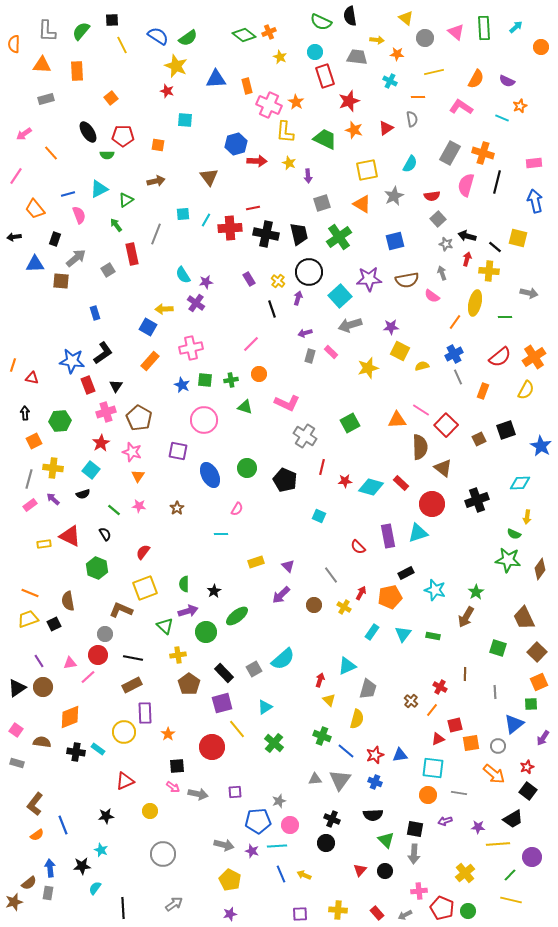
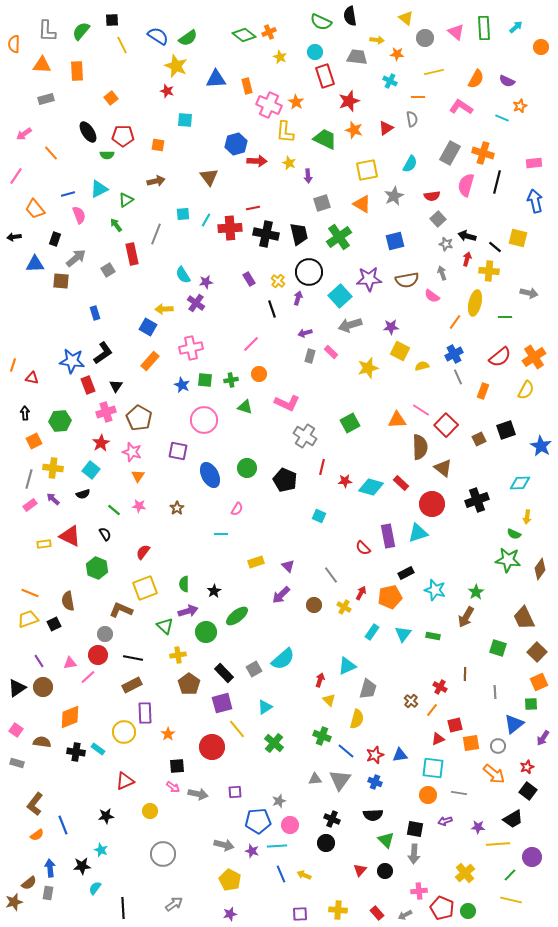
red semicircle at (358, 547): moved 5 px right, 1 px down
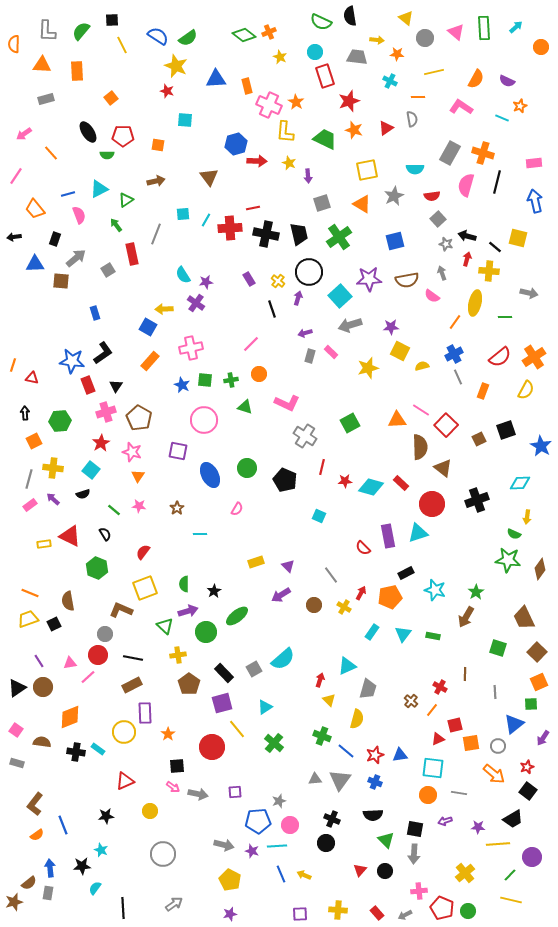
cyan semicircle at (410, 164): moved 5 px right, 5 px down; rotated 60 degrees clockwise
cyan line at (221, 534): moved 21 px left
purple arrow at (281, 595): rotated 12 degrees clockwise
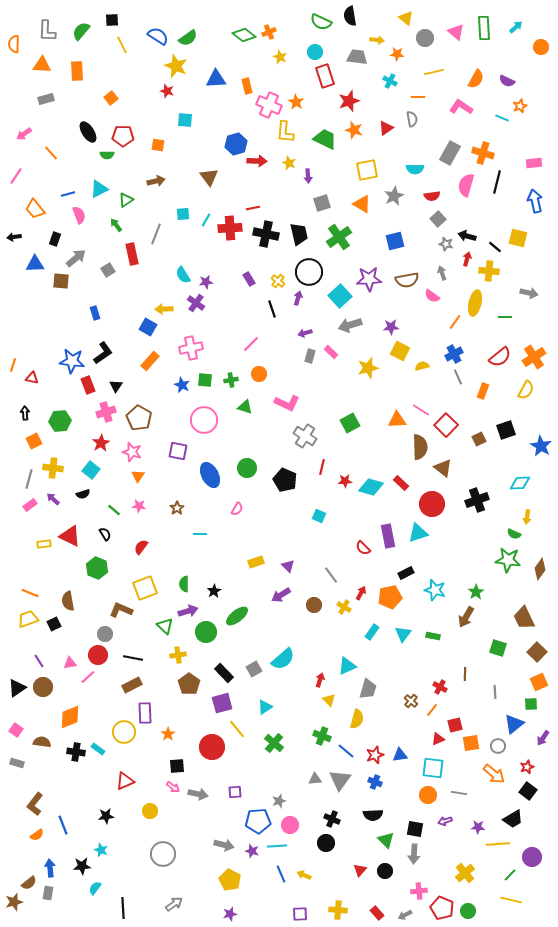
red semicircle at (143, 552): moved 2 px left, 5 px up
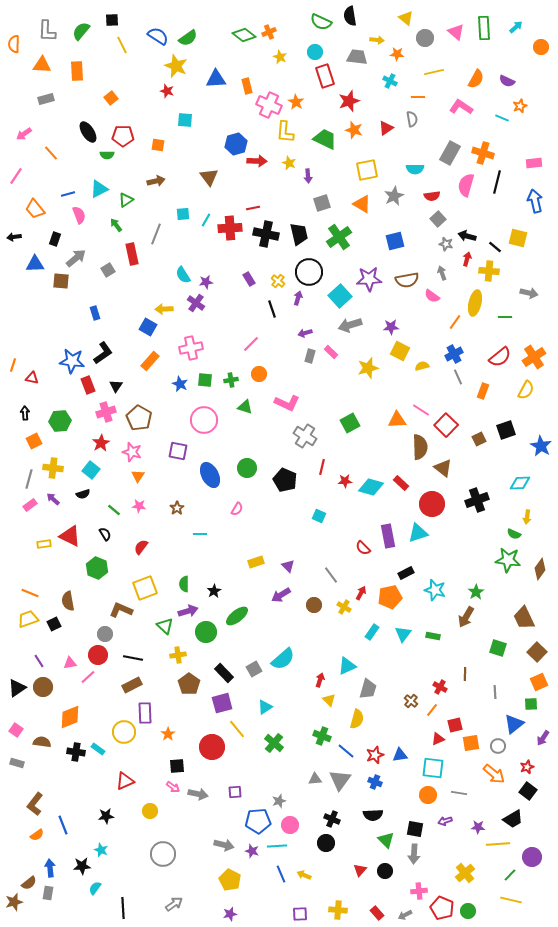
blue star at (182, 385): moved 2 px left, 1 px up
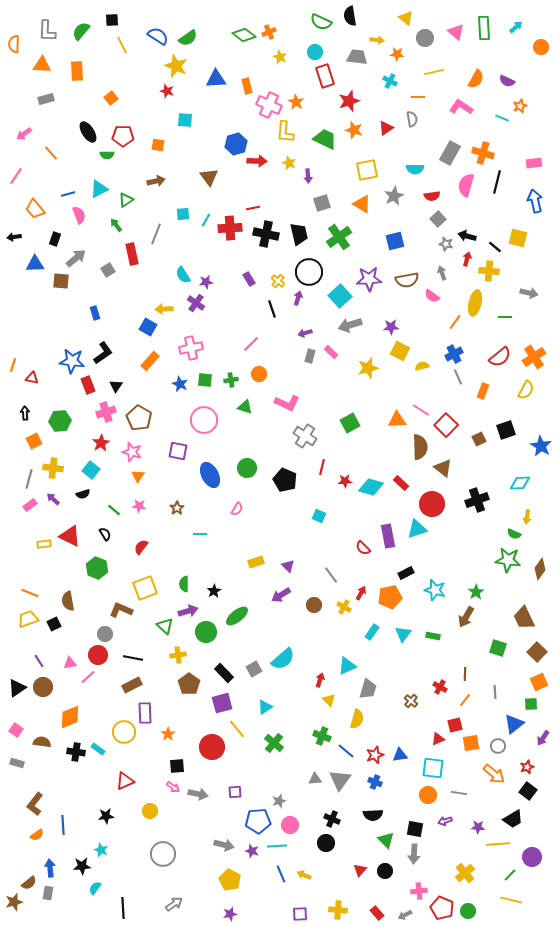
cyan triangle at (418, 533): moved 1 px left, 4 px up
orange line at (432, 710): moved 33 px right, 10 px up
blue line at (63, 825): rotated 18 degrees clockwise
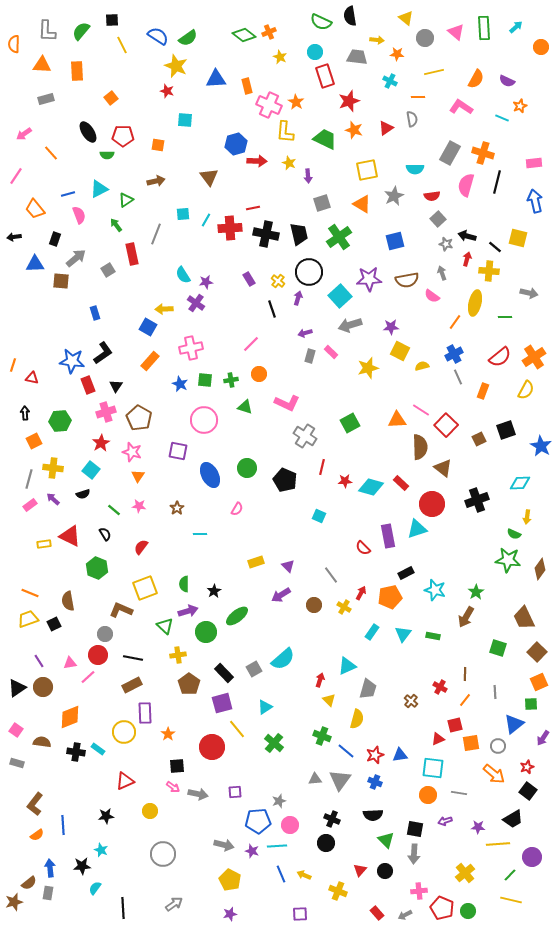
yellow cross at (338, 910): moved 19 px up; rotated 18 degrees clockwise
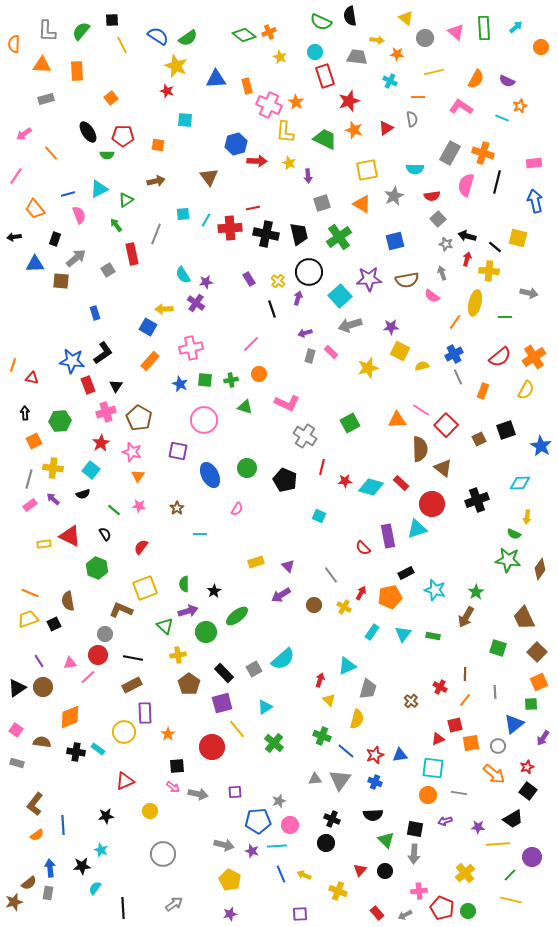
brown semicircle at (420, 447): moved 2 px down
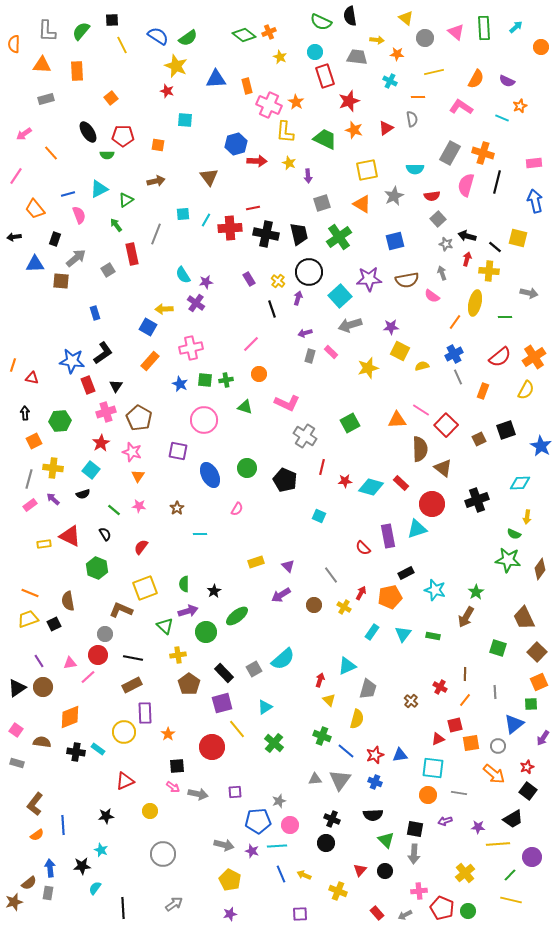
green cross at (231, 380): moved 5 px left
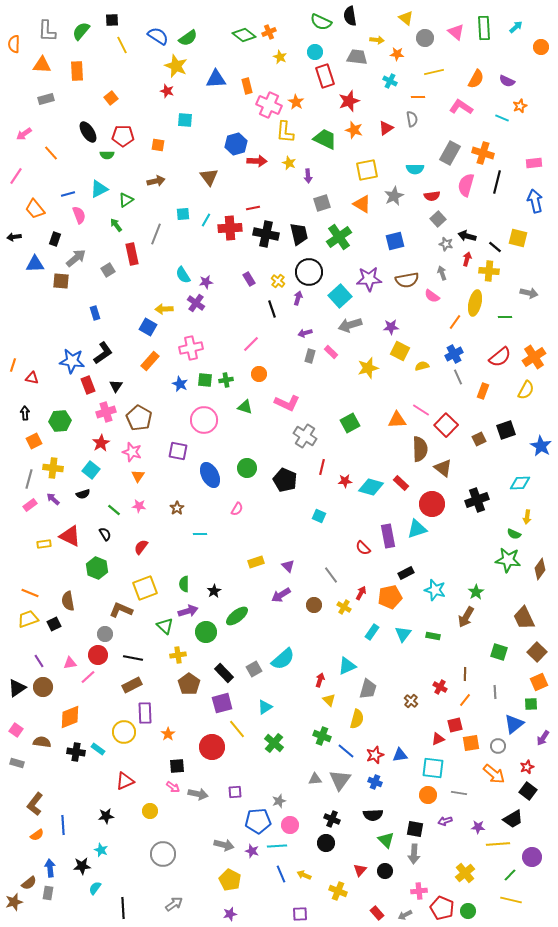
green square at (498, 648): moved 1 px right, 4 px down
